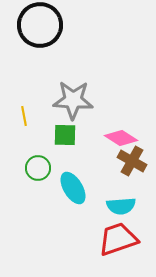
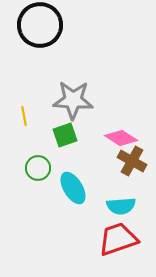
green square: rotated 20 degrees counterclockwise
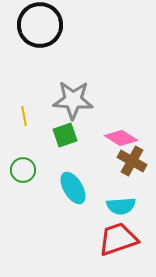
green circle: moved 15 px left, 2 px down
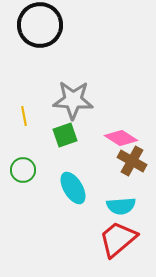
red trapezoid: rotated 21 degrees counterclockwise
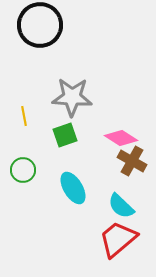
gray star: moved 1 px left, 3 px up
cyan semicircle: rotated 48 degrees clockwise
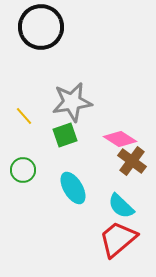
black circle: moved 1 px right, 2 px down
gray star: moved 5 px down; rotated 12 degrees counterclockwise
yellow line: rotated 30 degrees counterclockwise
pink diamond: moved 1 px left, 1 px down
brown cross: rotated 8 degrees clockwise
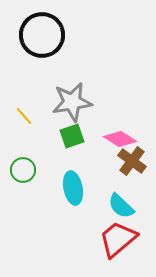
black circle: moved 1 px right, 8 px down
green square: moved 7 px right, 1 px down
cyan ellipse: rotated 20 degrees clockwise
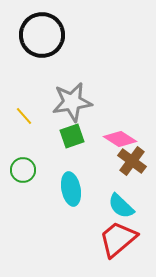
cyan ellipse: moved 2 px left, 1 px down
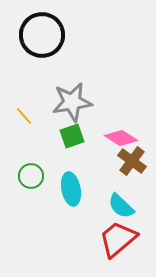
pink diamond: moved 1 px right, 1 px up
green circle: moved 8 px right, 6 px down
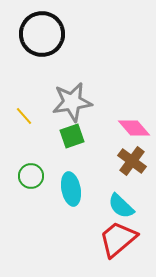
black circle: moved 1 px up
pink diamond: moved 13 px right, 10 px up; rotated 16 degrees clockwise
